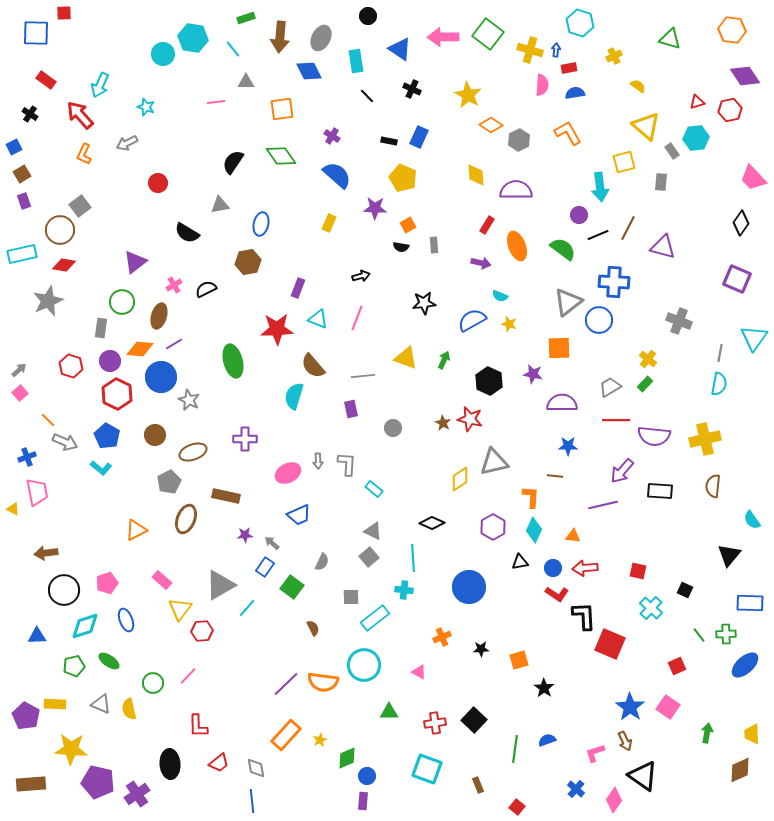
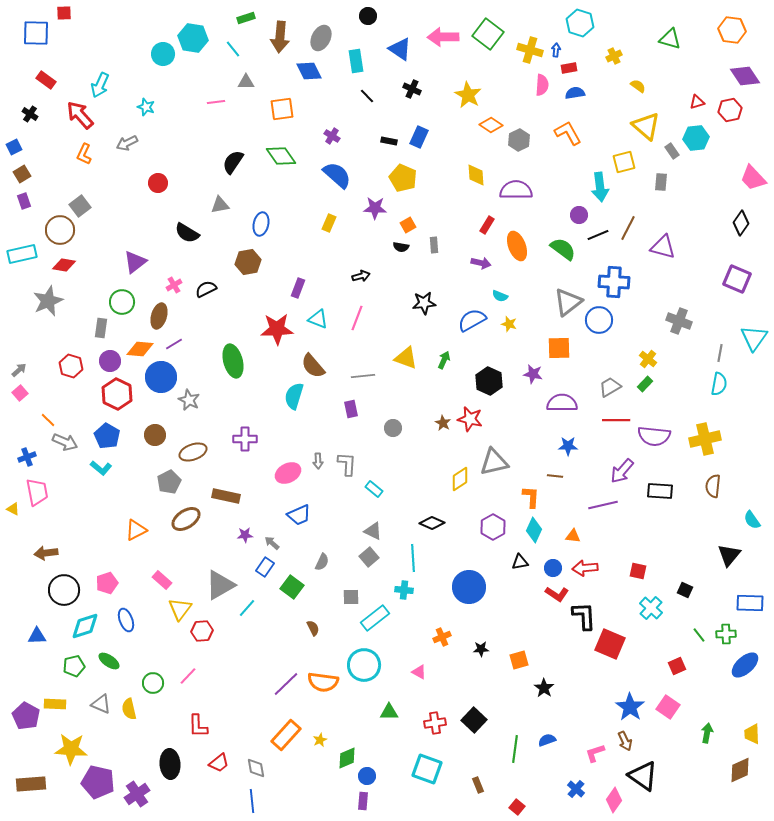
brown ellipse at (186, 519): rotated 36 degrees clockwise
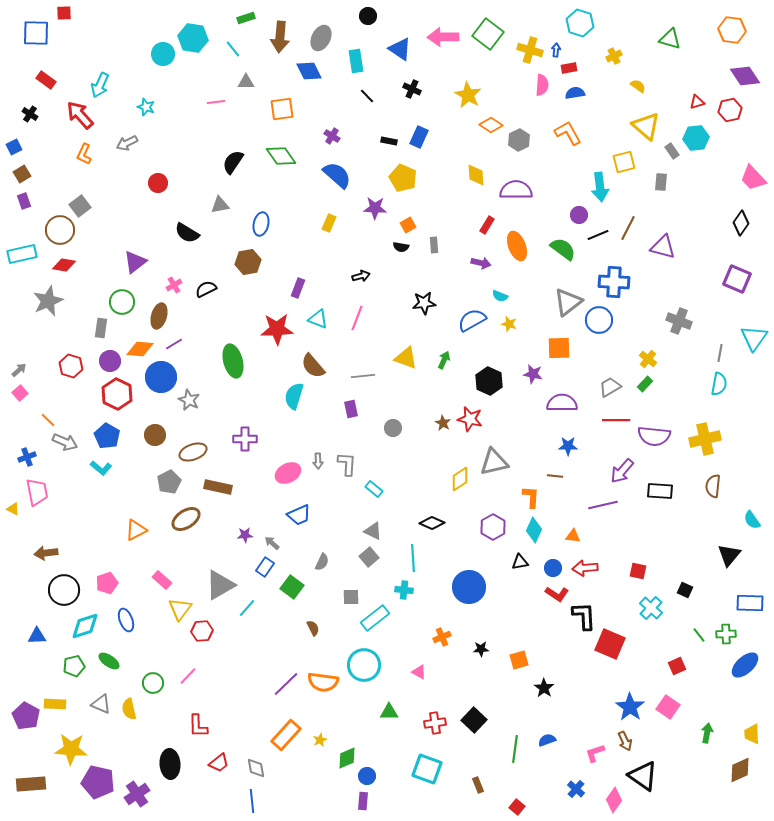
brown rectangle at (226, 496): moved 8 px left, 9 px up
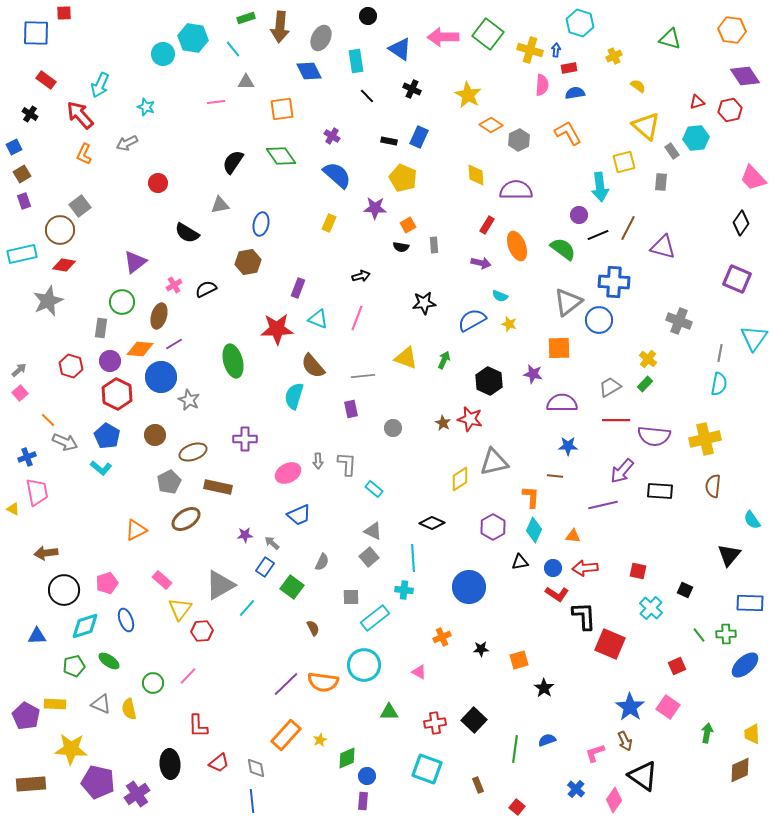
brown arrow at (280, 37): moved 10 px up
